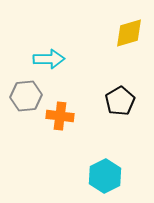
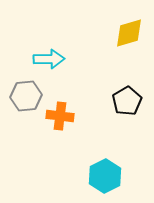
black pentagon: moved 7 px right
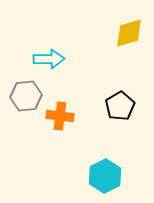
black pentagon: moved 7 px left, 5 px down
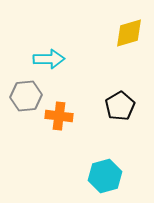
orange cross: moved 1 px left
cyan hexagon: rotated 12 degrees clockwise
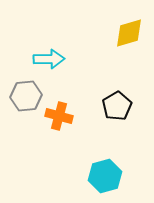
black pentagon: moved 3 px left
orange cross: rotated 8 degrees clockwise
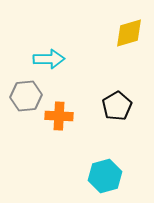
orange cross: rotated 12 degrees counterclockwise
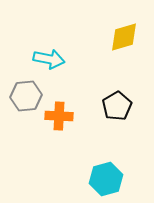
yellow diamond: moved 5 px left, 4 px down
cyan arrow: rotated 12 degrees clockwise
cyan hexagon: moved 1 px right, 3 px down
